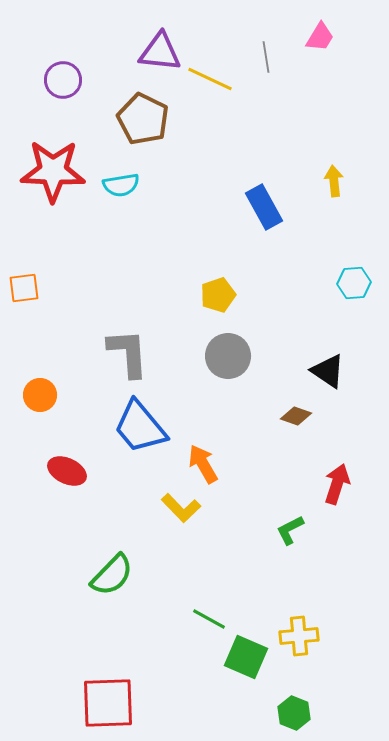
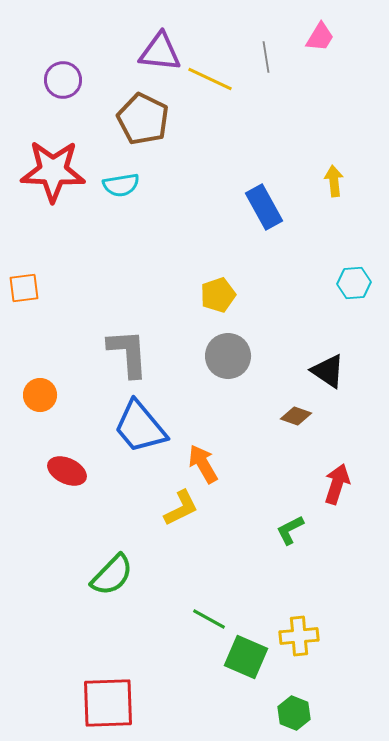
yellow L-shape: rotated 72 degrees counterclockwise
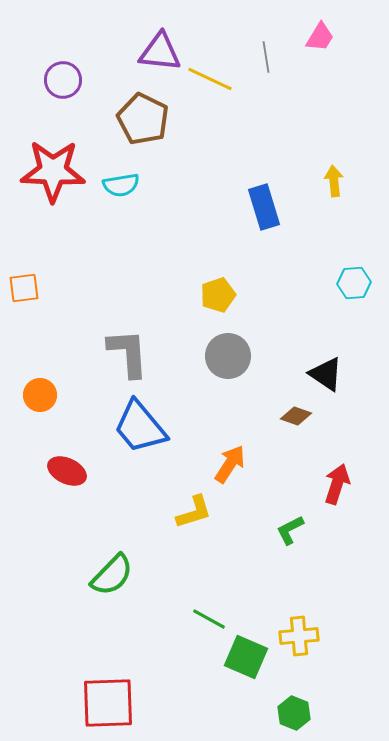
blue rectangle: rotated 12 degrees clockwise
black triangle: moved 2 px left, 3 px down
orange arrow: moved 27 px right; rotated 63 degrees clockwise
yellow L-shape: moved 13 px right, 4 px down; rotated 9 degrees clockwise
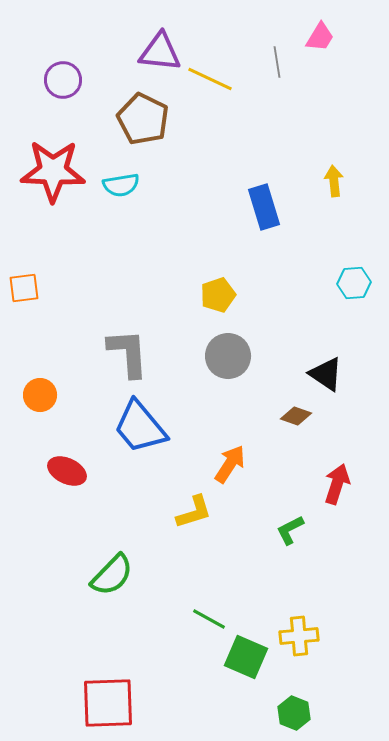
gray line: moved 11 px right, 5 px down
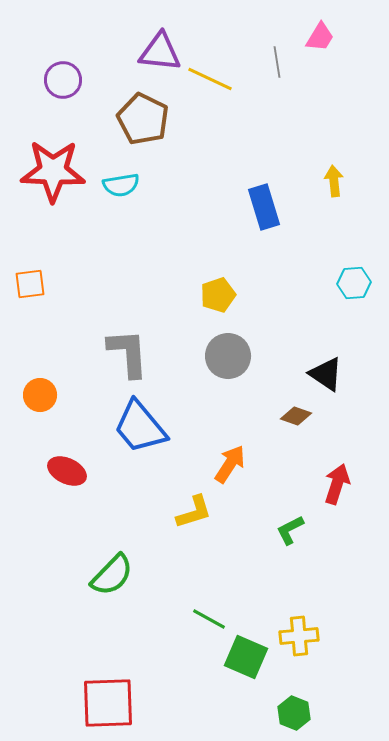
orange square: moved 6 px right, 4 px up
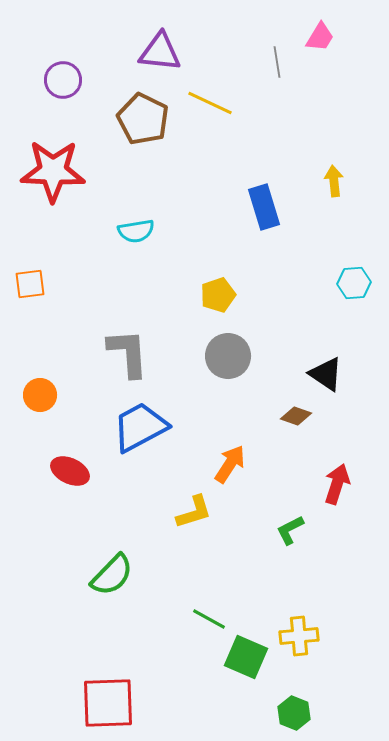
yellow line: moved 24 px down
cyan semicircle: moved 15 px right, 46 px down
blue trapezoid: rotated 102 degrees clockwise
red ellipse: moved 3 px right
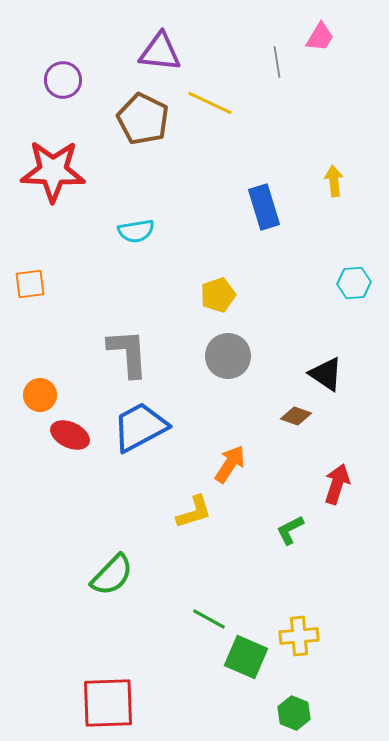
red ellipse: moved 36 px up
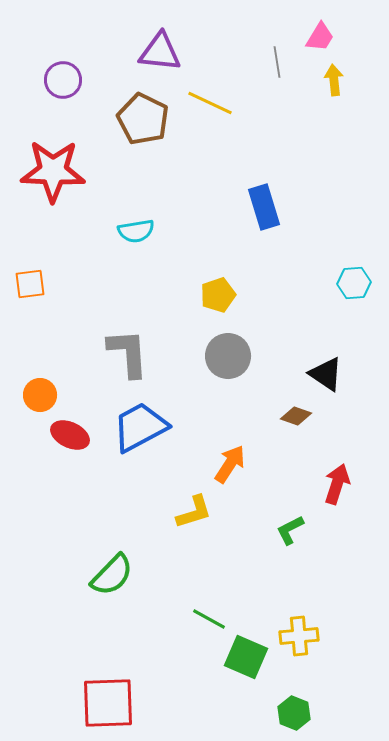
yellow arrow: moved 101 px up
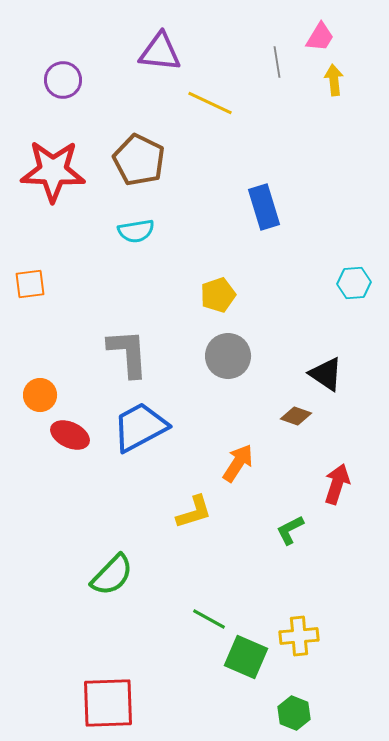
brown pentagon: moved 4 px left, 41 px down
orange arrow: moved 8 px right, 1 px up
